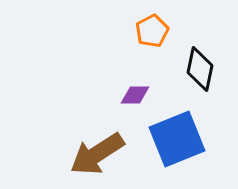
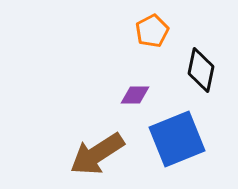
black diamond: moved 1 px right, 1 px down
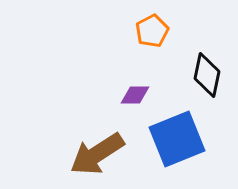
black diamond: moved 6 px right, 5 px down
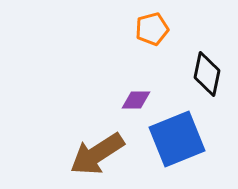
orange pentagon: moved 2 px up; rotated 12 degrees clockwise
black diamond: moved 1 px up
purple diamond: moved 1 px right, 5 px down
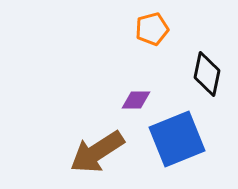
brown arrow: moved 2 px up
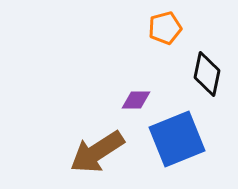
orange pentagon: moved 13 px right, 1 px up
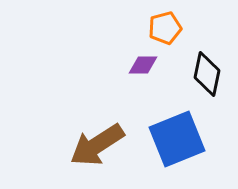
purple diamond: moved 7 px right, 35 px up
brown arrow: moved 7 px up
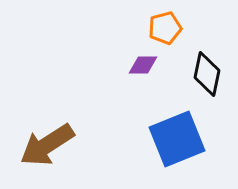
brown arrow: moved 50 px left
